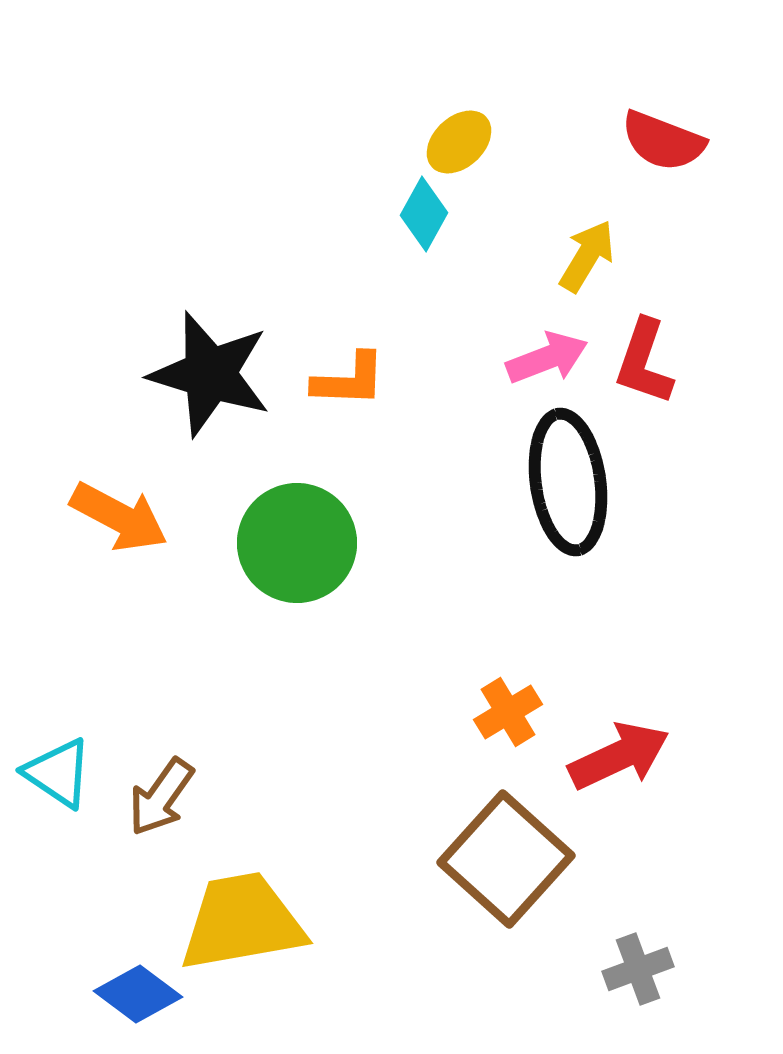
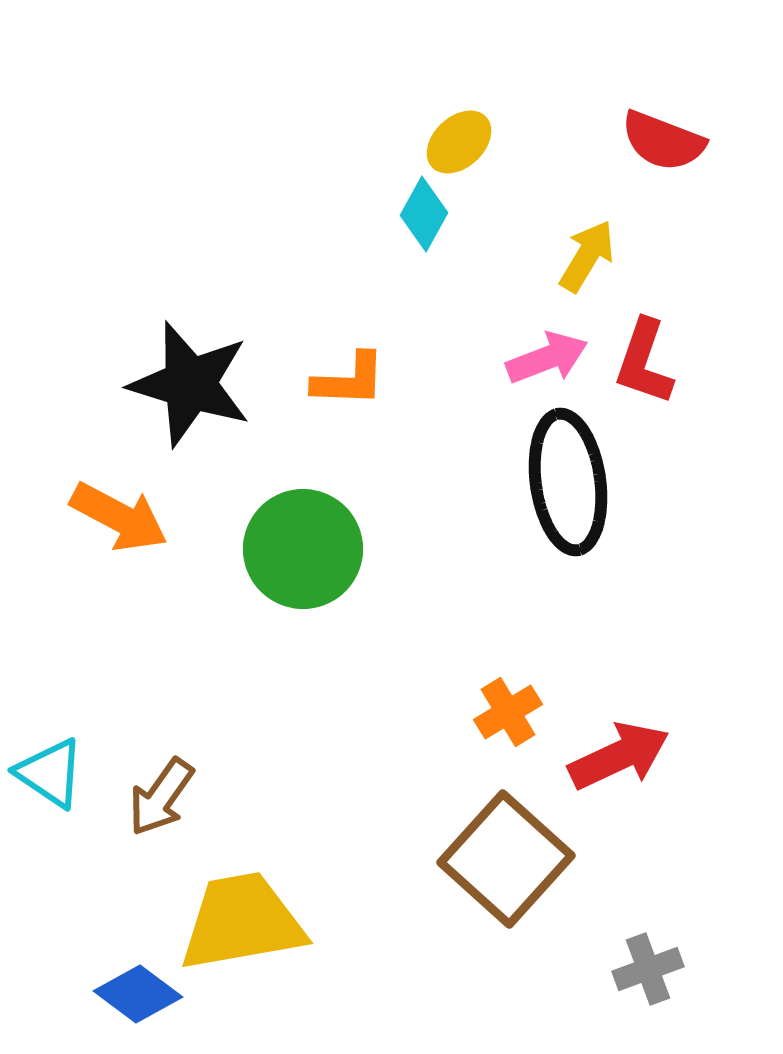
black star: moved 20 px left, 10 px down
green circle: moved 6 px right, 6 px down
cyan triangle: moved 8 px left
gray cross: moved 10 px right
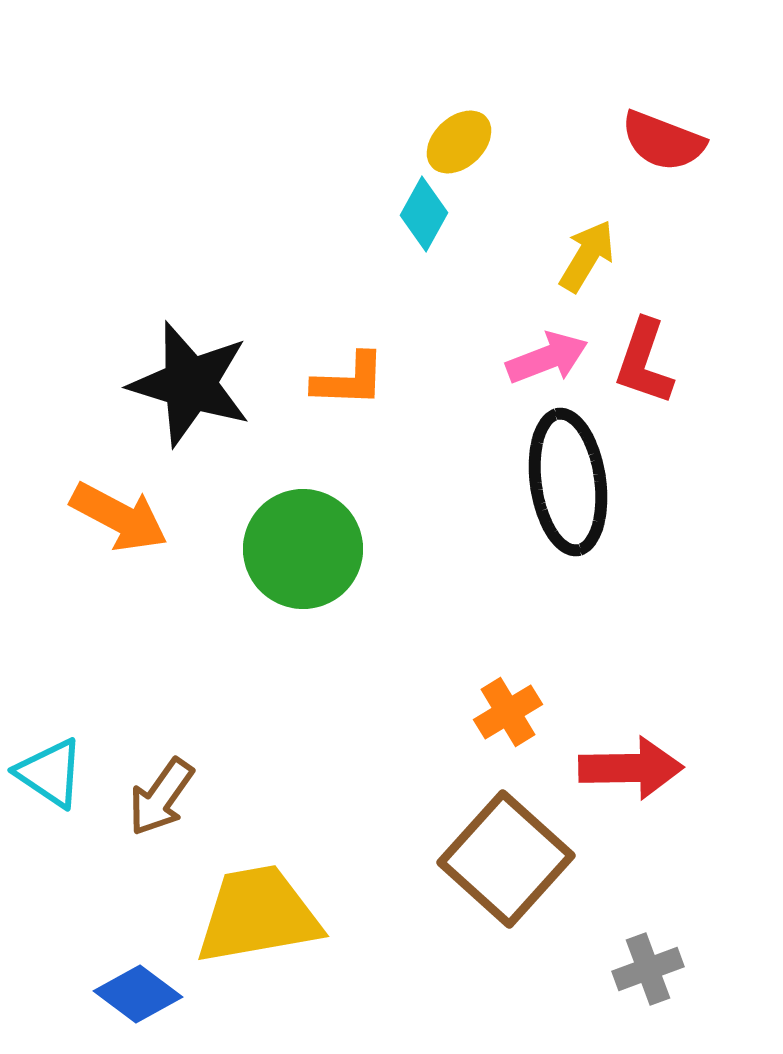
red arrow: moved 12 px right, 12 px down; rotated 24 degrees clockwise
yellow trapezoid: moved 16 px right, 7 px up
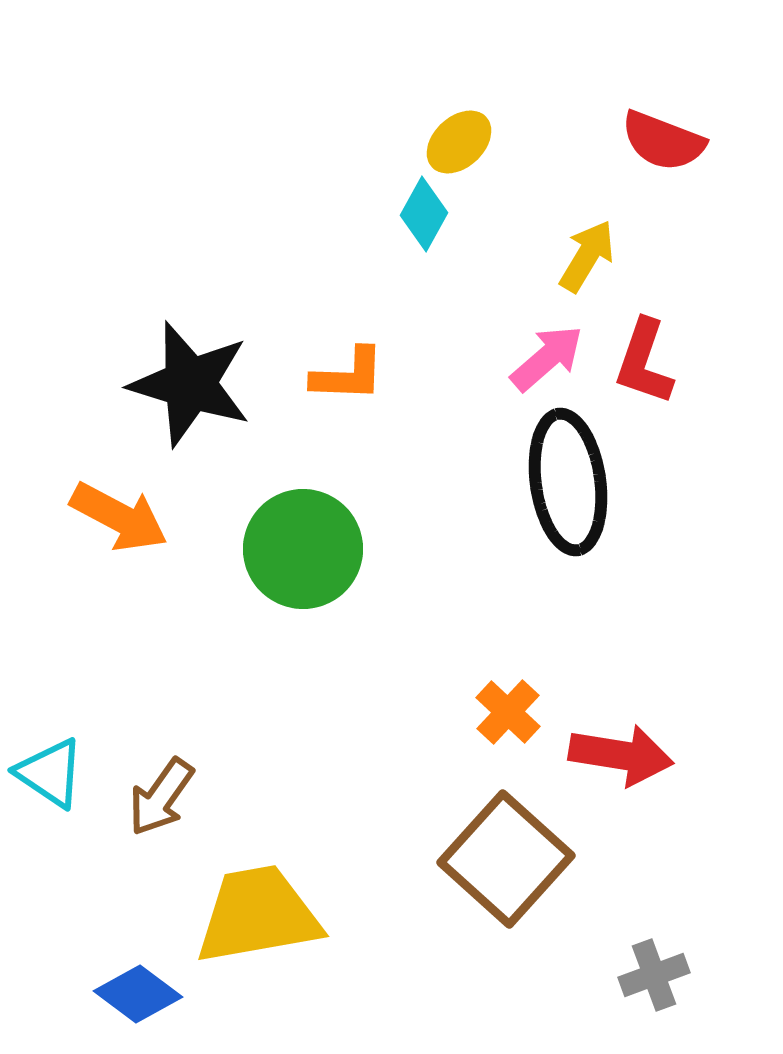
pink arrow: rotated 20 degrees counterclockwise
orange L-shape: moved 1 px left, 5 px up
orange cross: rotated 16 degrees counterclockwise
red arrow: moved 10 px left, 13 px up; rotated 10 degrees clockwise
gray cross: moved 6 px right, 6 px down
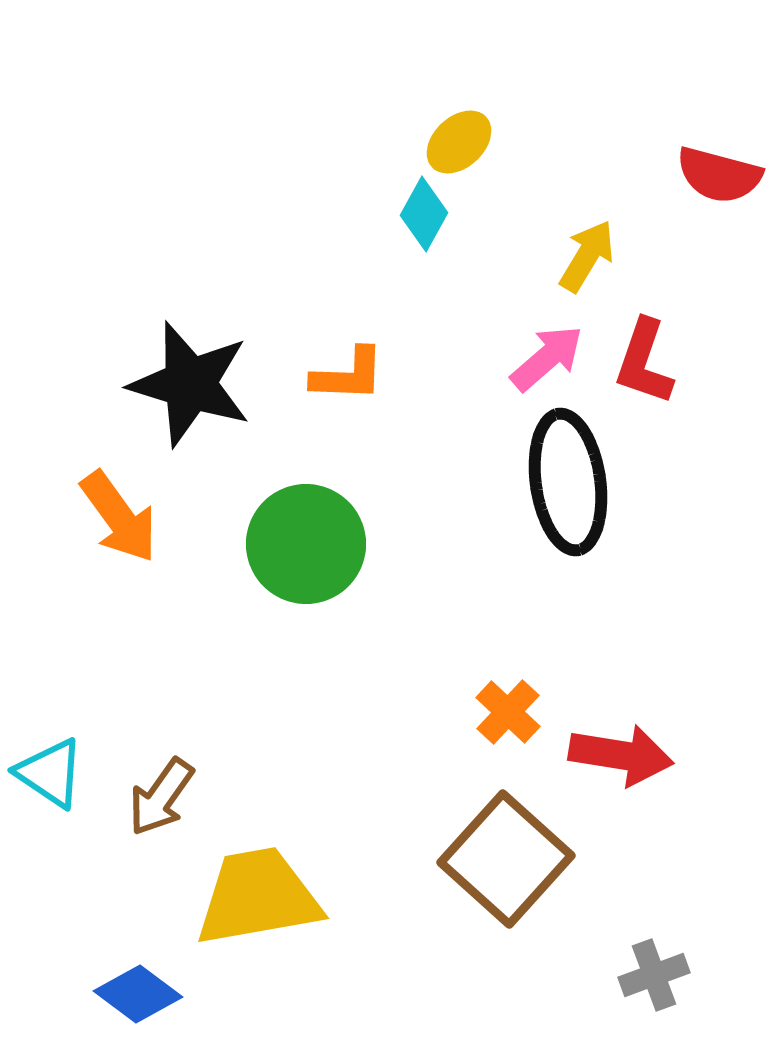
red semicircle: moved 56 px right, 34 px down; rotated 6 degrees counterclockwise
orange arrow: rotated 26 degrees clockwise
green circle: moved 3 px right, 5 px up
yellow trapezoid: moved 18 px up
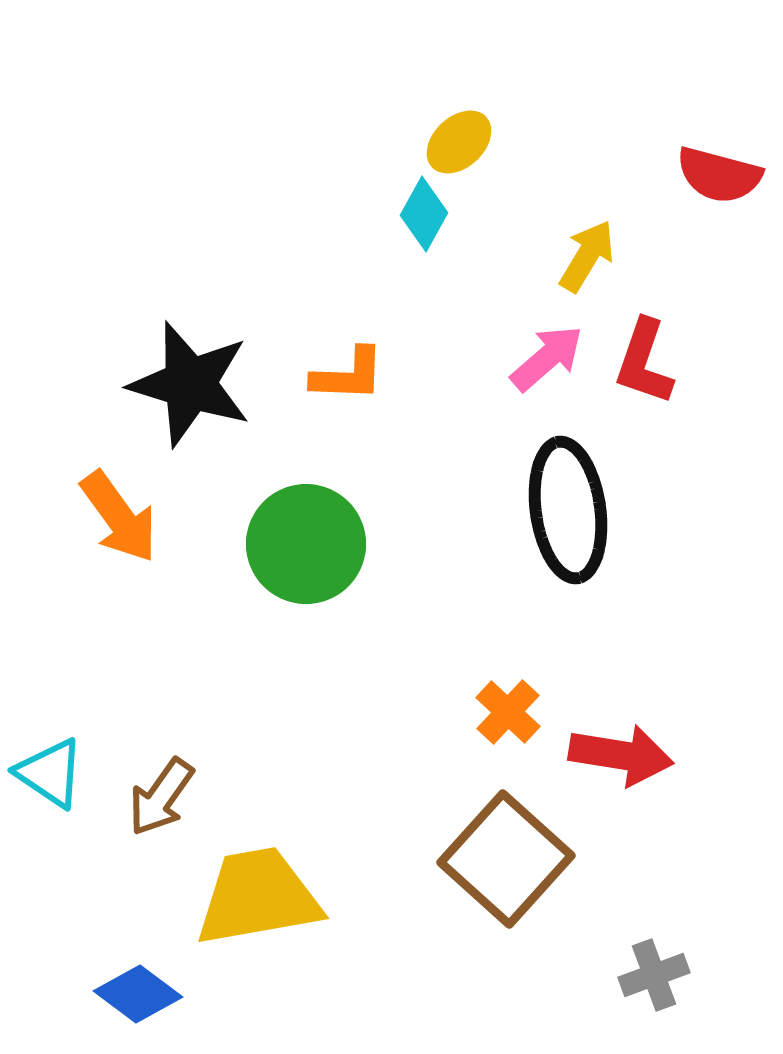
black ellipse: moved 28 px down
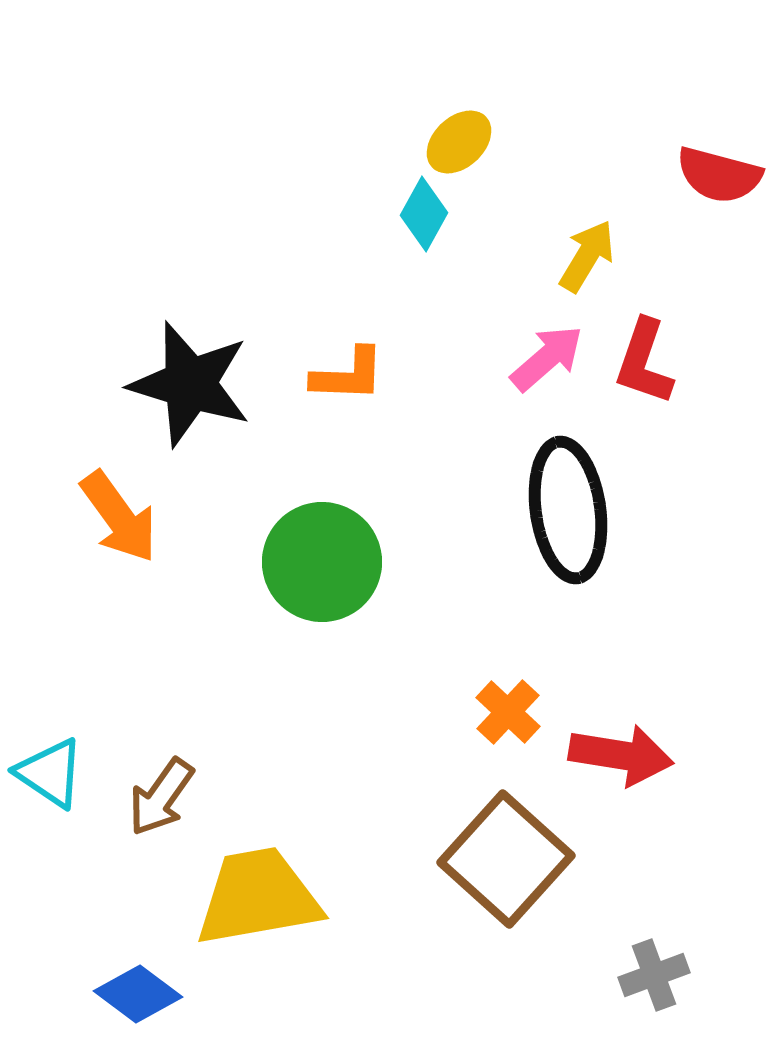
green circle: moved 16 px right, 18 px down
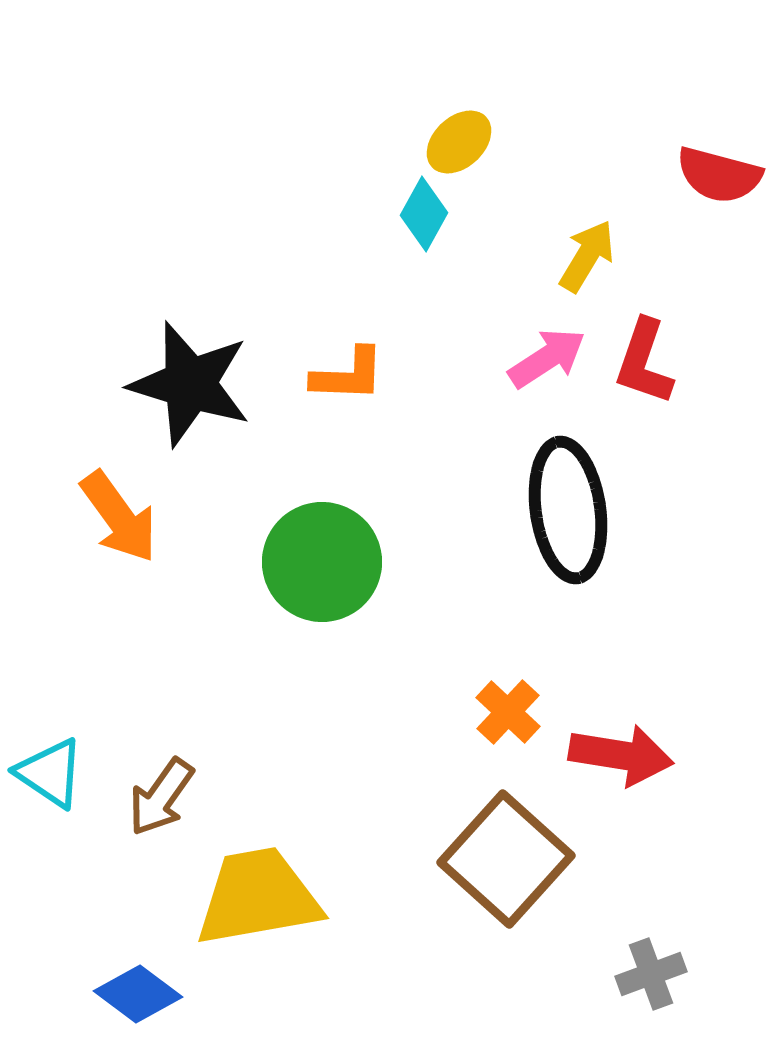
pink arrow: rotated 8 degrees clockwise
gray cross: moved 3 px left, 1 px up
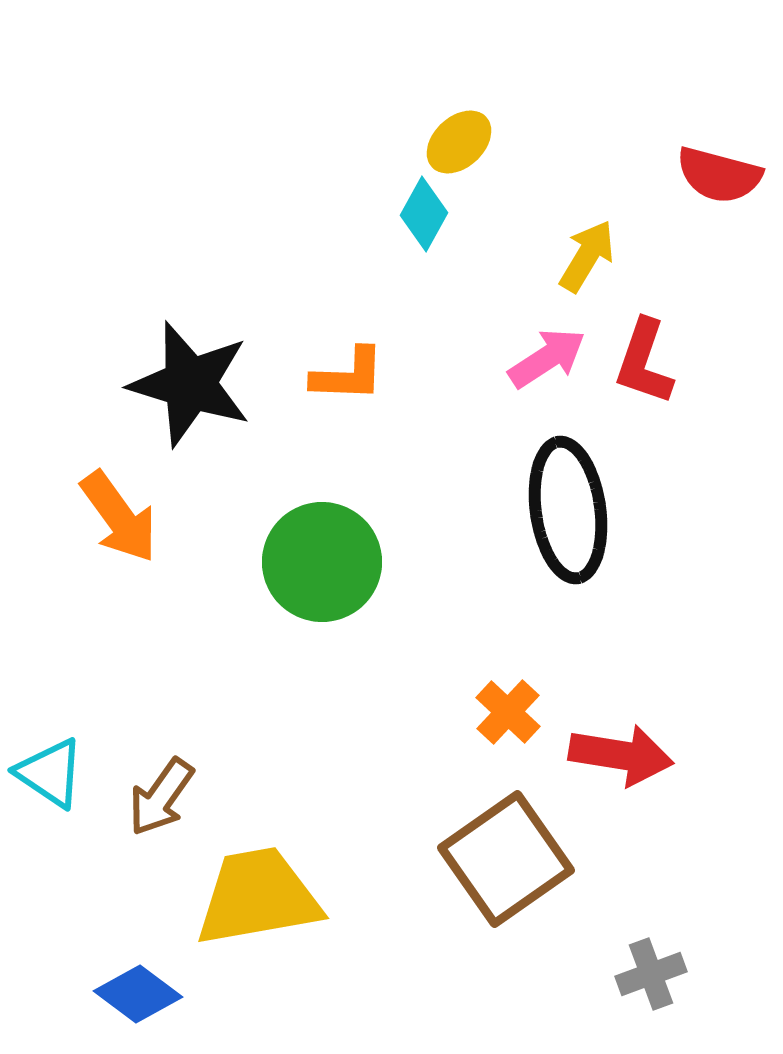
brown square: rotated 13 degrees clockwise
